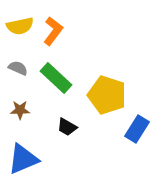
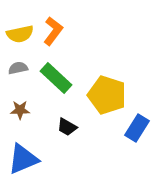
yellow semicircle: moved 8 px down
gray semicircle: rotated 36 degrees counterclockwise
blue rectangle: moved 1 px up
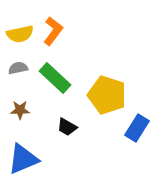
green rectangle: moved 1 px left
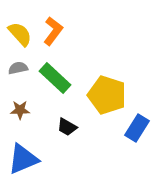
yellow semicircle: rotated 120 degrees counterclockwise
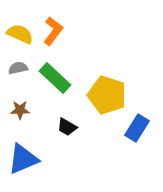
yellow semicircle: rotated 24 degrees counterclockwise
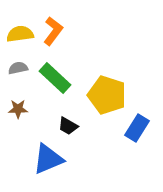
yellow semicircle: rotated 32 degrees counterclockwise
brown star: moved 2 px left, 1 px up
black trapezoid: moved 1 px right, 1 px up
blue triangle: moved 25 px right
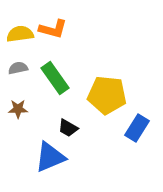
orange L-shape: moved 2 px up; rotated 68 degrees clockwise
green rectangle: rotated 12 degrees clockwise
yellow pentagon: rotated 12 degrees counterclockwise
black trapezoid: moved 2 px down
blue triangle: moved 2 px right, 2 px up
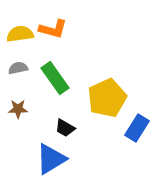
yellow pentagon: moved 3 px down; rotated 30 degrees counterclockwise
black trapezoid: moved 3 px left
blue triangle: moved 1 px right, 2 px down; rotated 8 degrees counterclockwise
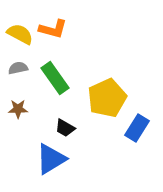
yellow semicircle: rotated 36 degrees clockwise
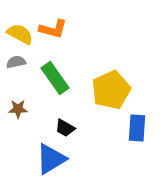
gray semicircle: moved 2 px left, 6 px up
yellow pentagon: moved 4 px right, 8 px up
blue rectangle: rotated 28 degrees counterclockwise
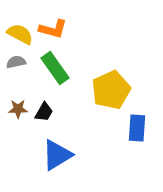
green rectangle: moved 10 px up
black trapezoid: moved 21 px left, 16 px up; rotated 90 degrees counterclockwise
blue triangle: moved 6 px right, 4 px up
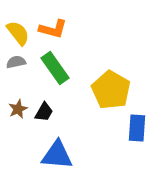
yellow semicircle: moved 2 px left, 1 px up; rotated 24 degrees clockwise
yellow pentagon: rotated 18 degrees counterclockwise
brown star: rotated 24 degrees counterclockwise
blue triangle: rotated 36 degrees clockwise
